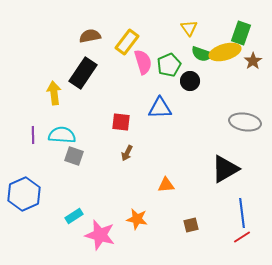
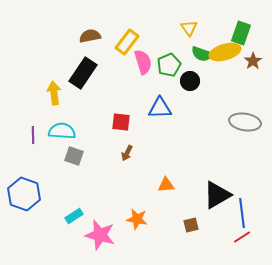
cyan semicircle: moved 4 px up
black triangle: moved 8 px left, 26 px down
blue hexagon: rotated 16 degrees counterclockwise
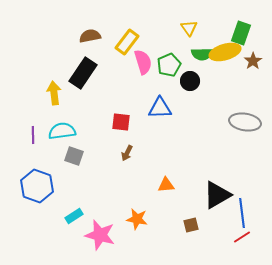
green semicircle: rotated 20 degrees counterclockwise
cyan semicircle: rotated 12 degrees counterclockwise
blue hexagon: moved 13 px right, 8 px up
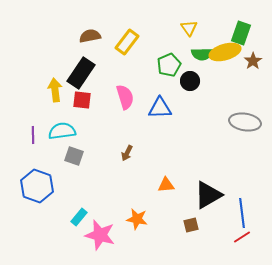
pink semicircle: moved 18 px left, 35 px down
black rectangle: moved 2 px left
yellow arrow: moved 1 px right, 3 px up
red square: moved 39 px left, 22 px up
black triangle: moved 9 px left
cyan rectangle: moved 5 px right, 1 px down; rotated 18 degrees counterclockwise
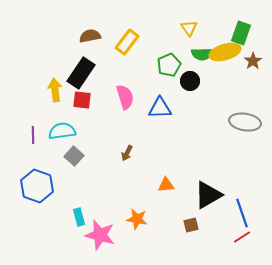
gray square: rotated 24 degrees clockwise
blue line: rotated 12 degrees counterclockwise
cyan rectangle: rotated 54 degrees counterclockwise
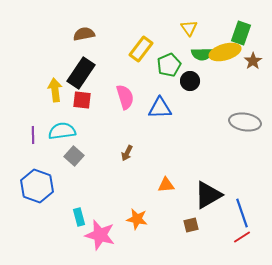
brown semicircle: moved 6 px left, 2 px up
yellow rectangle: moved 14 px right, 7 px down
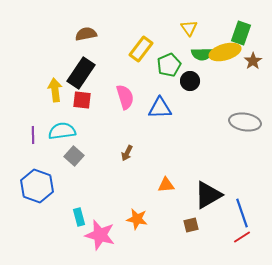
brown semicircle: moved 2 px right
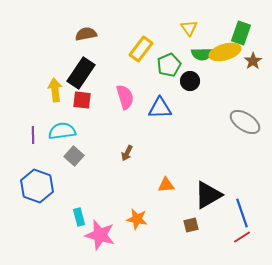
gray ellipse: rotated 24 degrees clockwise
